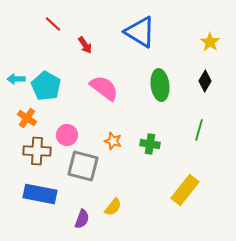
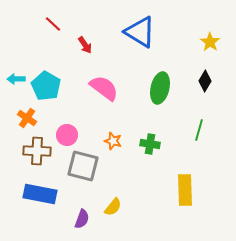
green ellipse: moved 3 px down; rotated 20 degrees clockwise
yellow rectangle: rotated 40 degrees counterclockwise
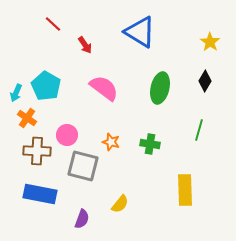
cyan arrow: moved 14 px down; rotated 66 degrees counterclockwise
orange star: moved 2 px left, 1 px down
yellow semicircle: moved 7 px right, 3 px up
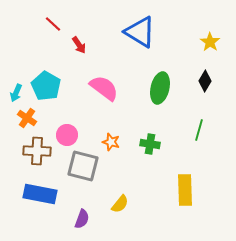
red arrow: moved 6 px left
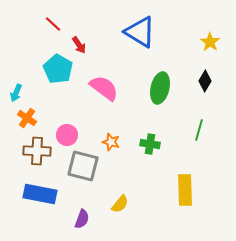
cyan pentagon: moved 12 px right, 17 px up
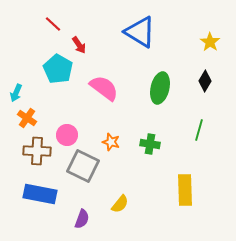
gray square: rotated 12 degrees clockwise
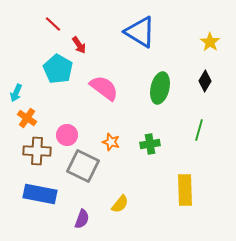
green cross: rotated 18 degrees counterclockwise
